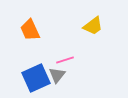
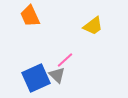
orange trapezoid: moved 14 px up
pink line: rotated 24 degrees counterclockwise
gray triangle: rotated 24 degrees counterclockwise
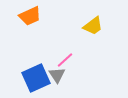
orange trapezoid: rotated 90 degrees counterclockwise
gray triangle: rotated 12 degrees clockwise
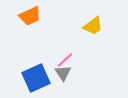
gray triangle: moved 6 px right, 2 px up
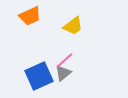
yellow trapezoid: moved 20 px left
gray triangle: rotated 24 degrees clockwise
blue square: moved 3 px right, 2 px up
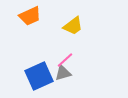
gray triangle: rotated 24 degrees clockwise
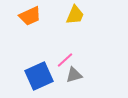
yellow trapezoid: moved 2 px right, 11 px up; rotated 30 degrees counterclockwise
gray triangle: moved 11 px right, 2 px down
